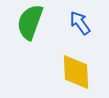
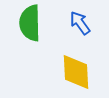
green semicircle: moved 1 px down; rotated 21 degrees counterclockwise
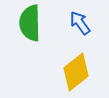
yellow diamond: rotated 54 degrees clockwise
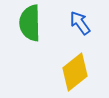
yellow diamond: moved 1 px left
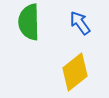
green semicircle: moved 1 px left, 1 px up
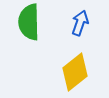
blue arrow: rotated 55 degrees clockwise
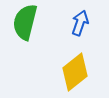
green semicircle: moved 4 px left; rotated 15 degrees clockwise
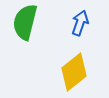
yellow diamond: moved 1 px left
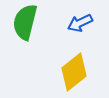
blue arrow: rotated 135 degrees counterclockwise
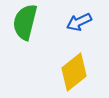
blue arrow: moved 1 px left, 1 px up
